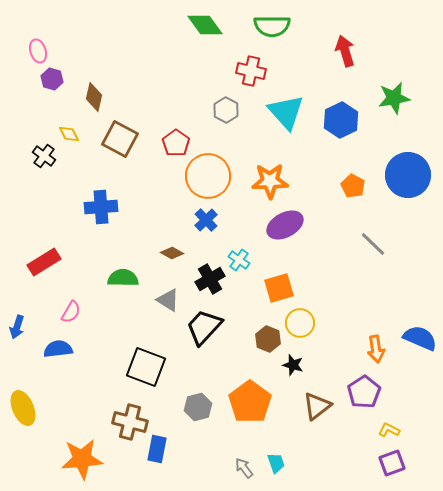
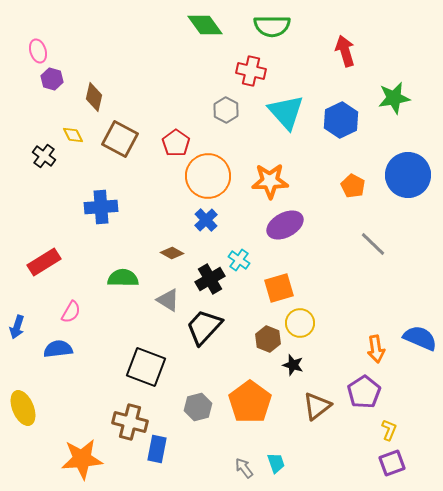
yellow diamond at (69, 134): moved 4 px right, 1 px down
yellow L-shape at (389, 430): rotated 85 degrees clockwise
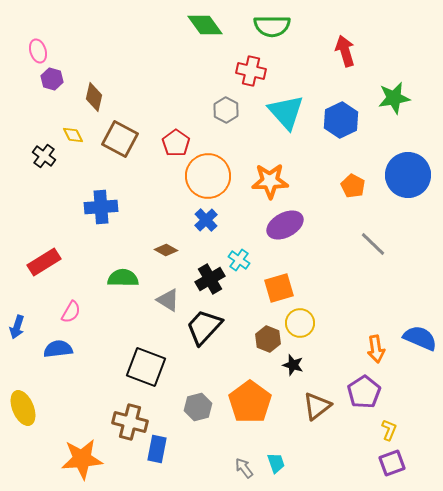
brown diamond at (172, 253): moved 6 px left, 3 px up
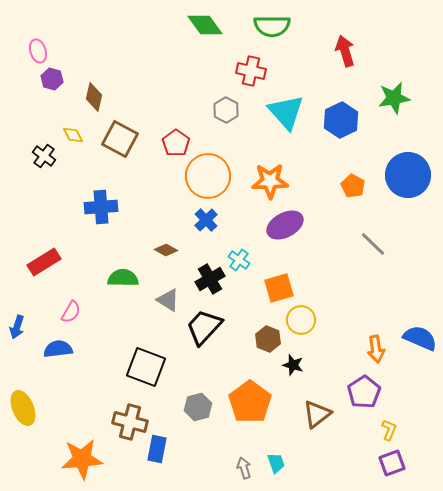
yellow circle at (300, 323): moved 1 px right, 3 px up
brown triangle at (317, 406): moved 8 px down
gray arrow at (244, 468): rotated 20 degrees clockwise
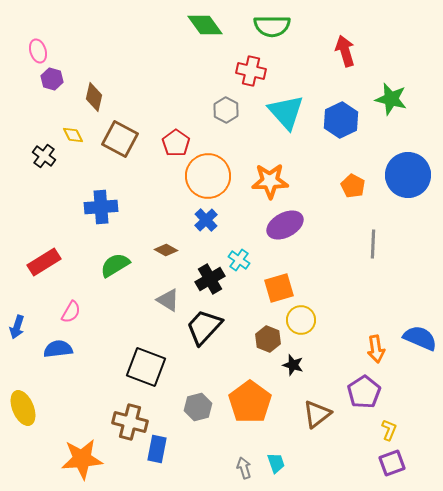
green star at (394, 98): moved 3 px left, 1 px down; rotated 24 degrees clockwise
gray line at (373, 244): rotated 48 degrees clockwise
green semicircle at (123, 278): moved 8 px left, 13 px up; rotated 32 degrees counterclockwise
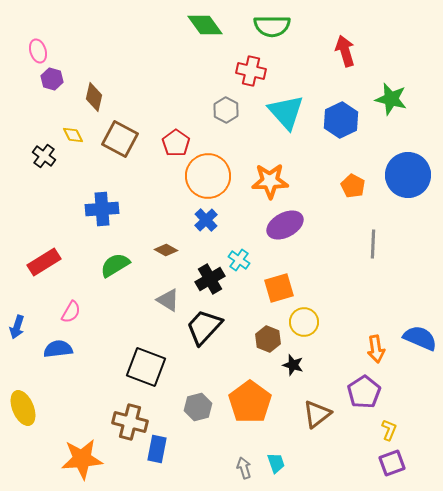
blue cross at (101, 207): moved 1 px right, 2 px down
yellow circle at (301, 320): moved 3 px right, 2 px down
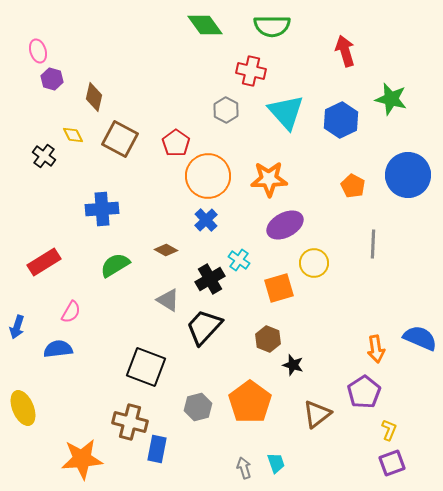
orange star at (270, 181): moved 1 px left, 2 px up
yellow circle at (304, 322): moved 10 px right, 59 px up
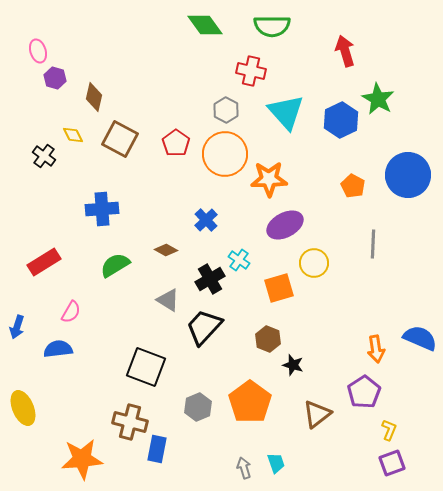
purple hexagon at (52, 79): moved 3 px right, 1 px up
green star at (391, 99): moved 13 px left; rotated 16 degrees clockwise
orange circle at (208, 176): moved 17 px right, 22 px up
gray hexagon at (198, 407): rotated 8 degrees counterclockwise
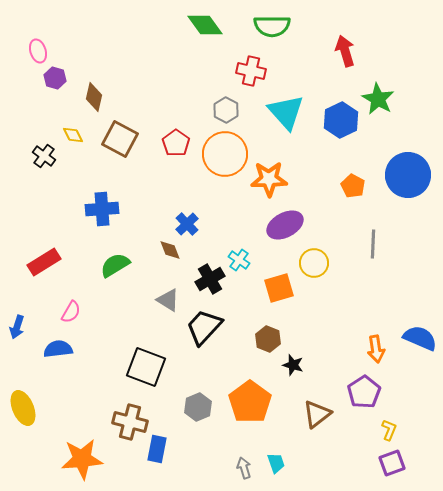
blue cross at (206, 220): moved 19 px left, 4 px down
brown diamond at (166, 250): moved 4 px right; rotated 40 degrees clockwise
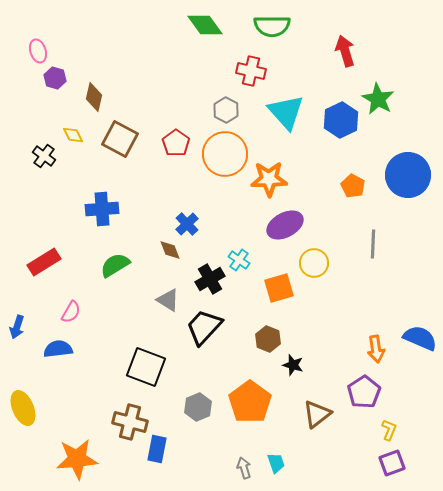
orange star at (82, 459): moved 5 px left
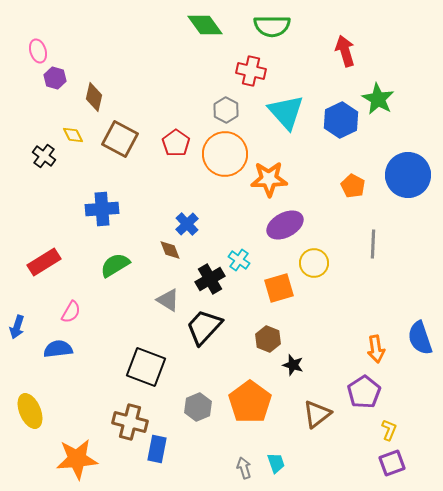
blue semicircle at (420, 338): rotated 132 degrees counterclockwise
yellow ellipse at (23, 408): moved 7 px right, 3 px down
